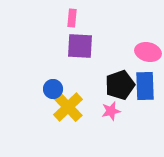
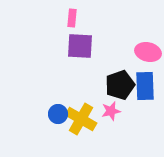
blue circle: moved 5 px right, 25 px down
yellow cross: moved 13 px right, 12 px down; rotated 16 degrees counterclockwise
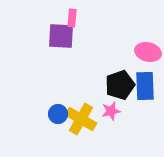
purple square: moved 19 px left, 10 px up
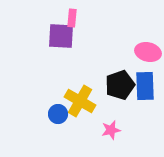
pink star: moved 19 px down
yellow cross: moved 1 px left, 18 px up
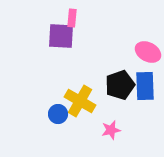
pink ellipse: rotated 15 degrees clockwise
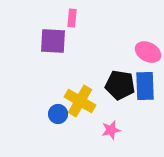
purple square: moved 8 px left, 5 px down
black pentagon: rotated 28 degrees clockwise
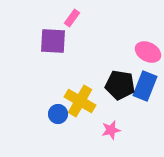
pink rectangle: rotated 30 degrees clockwise
blue rectangle: rotated 24 degrees clockwise
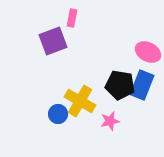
pink rectangle: rotated 24 degrees counterclockwise
purple square: rotated 24 degrees counterclockwise
blue rectangle: moved 3 px left, 1 px up
pink star: moved 1 px left, 9 px up
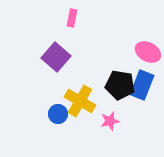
purple square: moved 3 px right, 16 px down; rotated 28 degrees counterclockwise
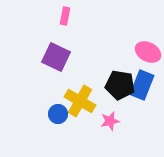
pink rectangle: moved 7 px left, 2 px up
purple square: rotated 16 degrees counterclockwise
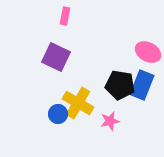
yellow cross: moved 2 px left, 2 px down
